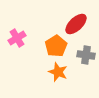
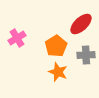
red ellipse: moved 5 px right
gray cross: rotated 12 degrees counterclockwise
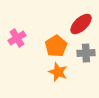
gray cross: moved 2 px up
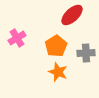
red ellipse: moved 9 px left, 9 px up
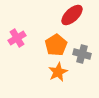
orange pentagon: moved 1 px up
gray cross: moved 4 px left, 1 px down; rotated 18 degrees clockwise
orange star: rotated 24 degrees clockwise
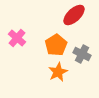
red ellipse: moved 2 px right
pink cross: rotated 18 degrees counterclockwise
gray cross: rotated 12 degrees clockwise
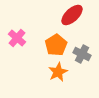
red ellipse: moved 2 px left
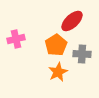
red ellipse: moved 6 px down
pink cross: moved 1 px left, 1 px down; rotated 36 degrees clockwise
gray cross: rotated 24 degrees counterclockwise
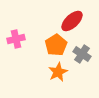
gray cross: rotated 30 degrees clockwise
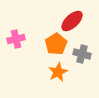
orange pentagon: moved 1 px up
gray cross: rotated 18 degrees counterclockwise
